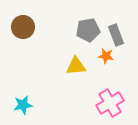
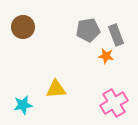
yellow triangle: moved 20 px left, 23 px down
pink cross: moved 4 px right
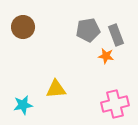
pink cross: moved 1 px right, 1 px down; rotated 16 degrees clockwise
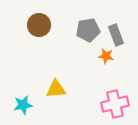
brown circle: moved 16 px right, 2 px up
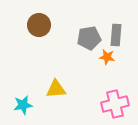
gray pentagon: moved 1 px right, 8 px down
gray rectangle: rotated 25 degrees clockwise
orange star: moved 1 px right, 1 px down
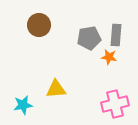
orange star: moved 2 px right
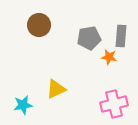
gray rectangle: moved 5 px right, 1 px down
yellow triangle: rotated 20 degrees counterclockwise
pink cross: moved 1 px left
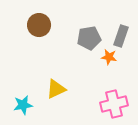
gray rectangle: rotated 15 degrees clockwise
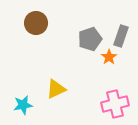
brown circle: moved 3 px left, 2 px up
gray pentagon: moved 1 px right, 1 px down; rotated 10 degrees counterclockwise
orange star: rotated 28 degrees clockwise
pink cross: moved 1 px right
